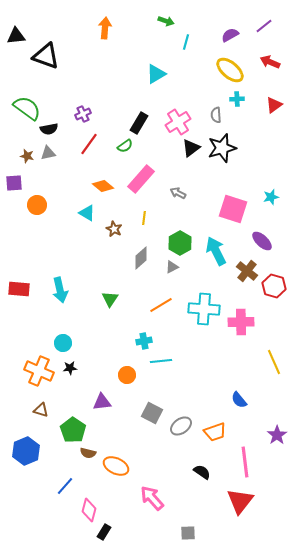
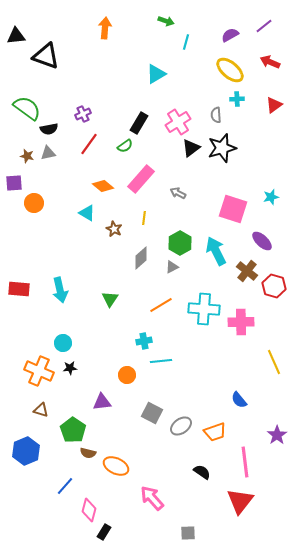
orange circle at (37, 205): moved 3 px left, 2 px up
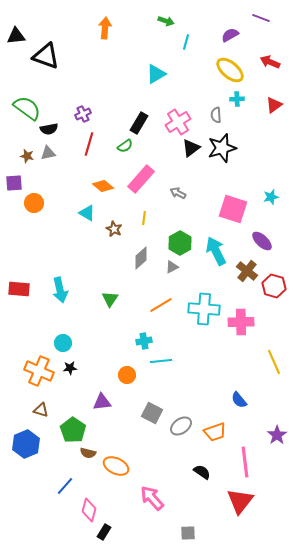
purple line at (264, 26): moved 3 px left, 8 px up; rotated 60 degrees clockwise
red line at (89, 144): rotated 20 degrees counterclockwise
blue hexagon at (26, 451): moved 7 px up
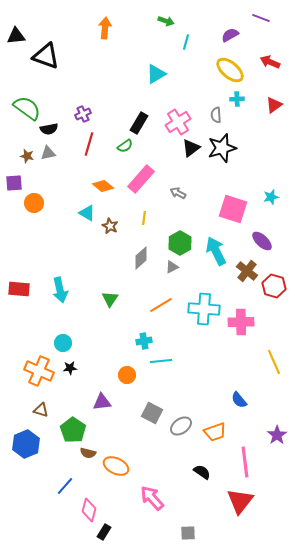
brown star at (114, 229): moved 4 px left, 3 px up
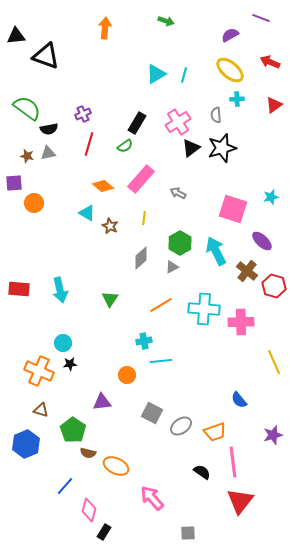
cyan line at (186, 42): moved 2 px left, 33 px down
black rectangle at (139, 123): moved 2 px left
black star at (70, 368): moved 4 px up
purple star at (277, 435): moved 4 px left; rotated 18 degrees clockwise
pink line at (245, 462): moved 12 px left
